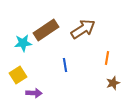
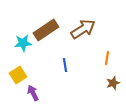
purple arrow: moved 1 px left; rotated 119 degrees counterclockwise
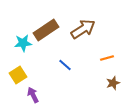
orange line: rotated 64 degrees clockwise
blue line: rotated 40 degrees counterclockwise
purple arrow: moved 2 px down
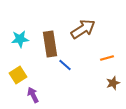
brown rectangle: moved 4 px right, 14 px down; rotated 65 degrees counterclockwise
cyan star: moved 3 px left, 4 px up
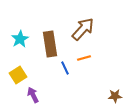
brown arrow: rotated 15 degrees counterclockwise
cyan star: rotated 24 degrees counterclockwise
orange line: moved 23 px left
blue line: moved 3 px down; rotated 24 degrees clockwise
brown star: moved 2 px right, 13 px down; rotated 16 degrees clockwise
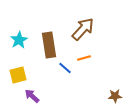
cyan star: moved 1 px left, 1 px down
brown rectangle: moved 1 px left, 1 px down
blue line: rotated 24 degrees counterclockwise
yellow square: rotated 18 degrees clockwise
purple arrow: moved 1 px left, 1 px down; rotated 21 degrees counterclockwise
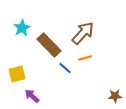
brown arrow: moved 4 px down
cyan star: moved 3 px right, 12 px up
brown rectangle: rotated 35 degrees counterclockwise
orange line: moved 1 px right
yellow square: moved 1 px left, 1 px up
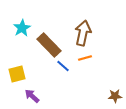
brown arrow: rotated 30 degrees counterclockwise
blue line: moved 2 px left, 2 px up
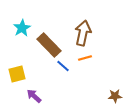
purple arrow: moved 2 px right
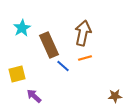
brown rectangle: rotated 20 degrees clockwise
